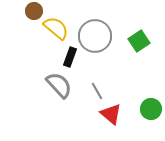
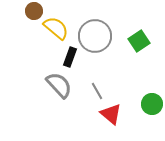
green circle: moved 1 px right, 5 px up
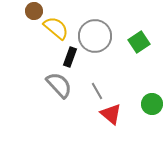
green square: moved 1 px down
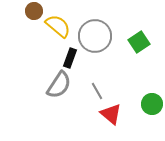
yellow semicircle: moved 2 px right, 2 px up
black rectangle: moved 1 px down
gray semicircle: rotated 76 degrees clockwise
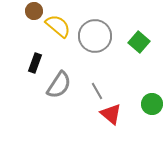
green square: rotated 15 degrees counterclockwise
black rectangle: moved 35 px left, 5 px down
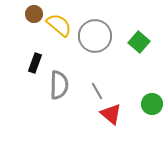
brown circle: moved 3 px down
yellow semicircle: moved 1 px right, 1 px up
gray semicircle: rotated 32 degrees counterclockwise
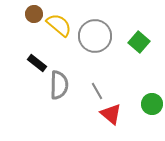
black rectangle: moved 2 px right; rotated 72 degrees counterclockwise
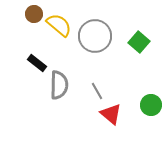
green circle: moved 1 px left, 1 px down
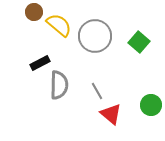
brown circle: moved 2 px up
black rectangle: moved 3 px right; rotated 66 degrees counterclockwise
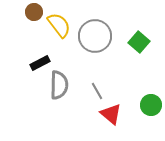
yellow semicircle: rotated 12 degrees clockwise
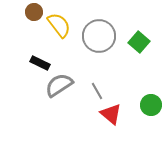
gray circle: moved 4 px right
black rectangle: rotated 54 degrees clockwise
gray semicircle: rotated 124 degrees counterclockwise
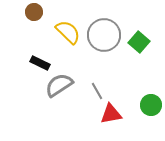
yellow semicircle: moved 9 px right, 7 px down; rotated 8 degrees counterclockwise
gray circle: moved 5 px right, 1 px up
red triangle: rotated 50 degrees counterclockwise
